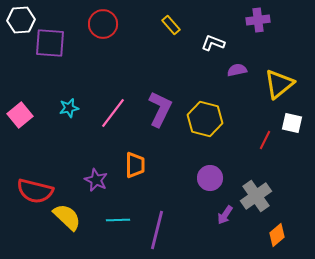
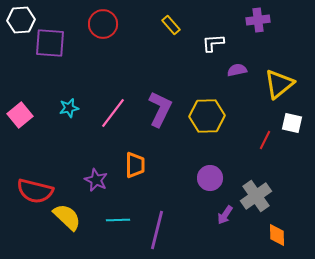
white L-shape: rotated 25 degrees counterclockwise
yellow hexagon: moved 2 px right, 3 px up; rotated 16 degrees counterclockwise
orange diamond: rotated 50 degrees counterclockwise
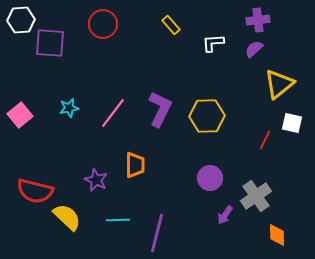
purple semicircle: moved 17 px right, 21 px up; rotated 30 degrees counterclockwise
purple line: moved 3 px down
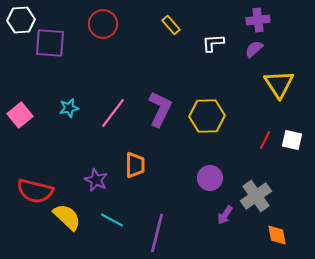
yellow triangle: rotated 24 degrees counterclockwise
white square: moved 17 px down
cyan line: moved 6 px left; rotated 30 degrees clockwise
orange diamond: rotated 10 degrees counterclockwise
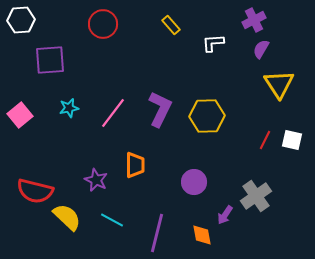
purple cross: moved 4 px left; rotated 20 degrees counterclockwise
purple square: moved 17 px down; rotated 8 degrees counterclockwise
purple semicircle: moved 7 px right; rotated 18 degrees counterclockwise
purple circle: moved 16 px left, 4 px down
orange diamond: moved 75 px left
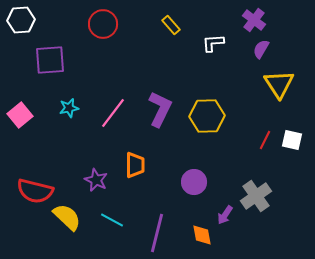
purple cross: rotated 25 degrees counterclockwise
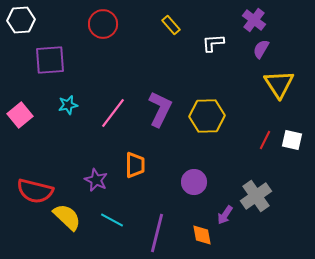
cyan star: moved 1 px left, 3 px up
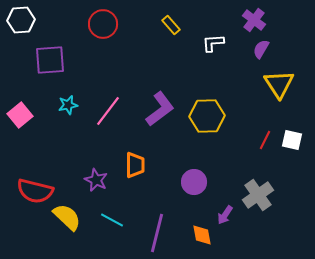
purple L-shape: rotated 27 degrees clockwise
pink line: moved 5 px left, 2 px up
gray cross: moved 2 px right, 1 px up
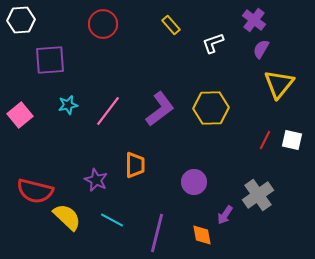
white L-shape: rotated 15 degrees counterclockwise
yellow triangle: rotated 12 degrees clockwise
yellow hexagon: moved 4 px right, 8 px up
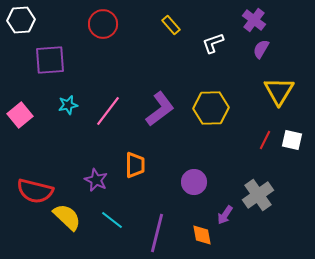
yellow triangle: moved 7 px down; rotated 8 degrees counterclockwise
cyan line: rotated 10 degrees clockwise
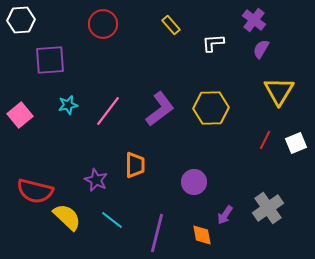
white L-shape: rotated 15 degrees clockwise
white square: moved 4 px right, 3 px down; rotated 35 degrees counterclockwise
gray cross: moved 10 px right, 13 px down
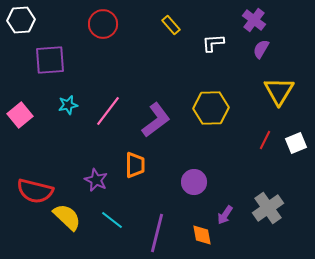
purple L-shape: moved 4 px left, 11 px down
